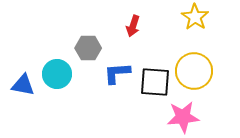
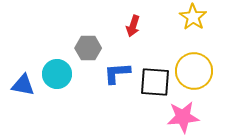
yellow star: moved 2 px left
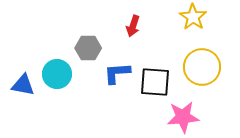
yellow circle: moved 8 px right, 4 px up
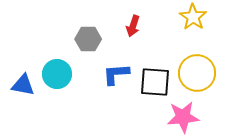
gray hexagon: moved 9 px up
yellow circle: moved 5 px left, 6 px down
blue L-shape: moved 1 px left, 1 px down
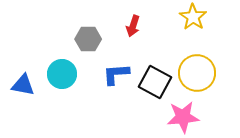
cyan circle: moved 5 px right
black square: rotated 24 degrees clockwise
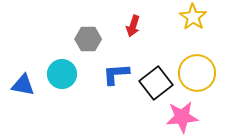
black square: moved 1 px right, 1 px down; rotated 24 degrees clockwise
pink star: moved 1 px left
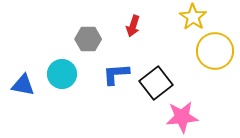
yellow circle: moved 18 px right, 22 px up
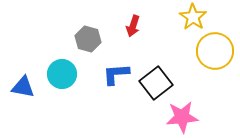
gray hexagon: rotated 15 degrees clockwise
blue triangle: moved 2 px down
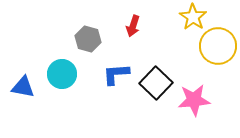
yellow circle: moved 3 px right, 5 px up
black square: rotated 8 degrees counterclockwise
pink star: moved 12 px right, 17 px up
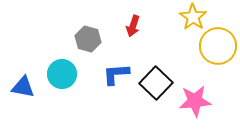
pink star: moved 1 px right, 1 px down
